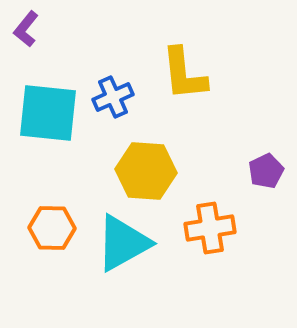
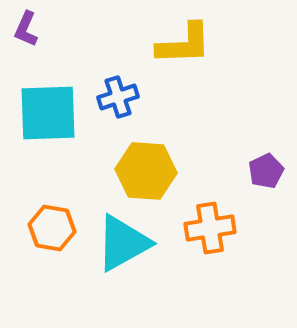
purple L-shape: rotated 15 degrees counterclockwise
yellow L-shape: moved 30 px up; rotated 86 degrees counterclockwise
blue cross: moved 5 px right; rotated 6 degrees clockwise
cyan square: rotated 8 degrees counterclockwise
orange hexagon: rotated 9 degrees clockwise
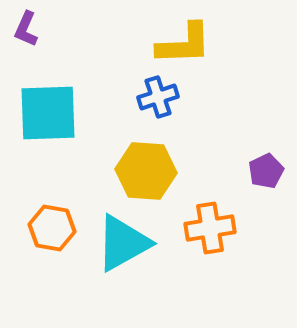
blue cross: moved 40 px right
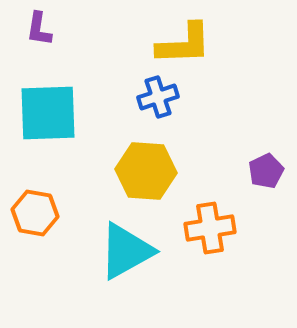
purple L-shape: moved 13 px right; rotated 15 degrees counterclockwise
orange hexagon: moved 17 px left, 15 px up
cyan triangle: moved 3 px right, 8 px down
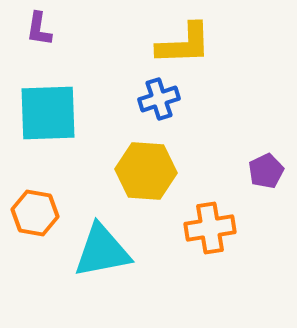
blue cross: moved 1 px right, 2 px down
cyan triangle: moved 24 px left; rotated 18 degrees clockwise
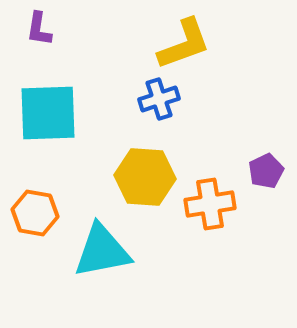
yellow L-shape: rotated 18 degrees counterclockwise
yellow hexagon: moved 1 px left, 6 px down
orange cross: moved 24 px up
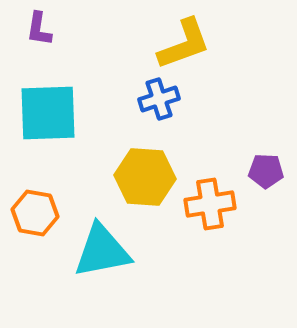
purple pentagon: rotated 28 degrees clockwise
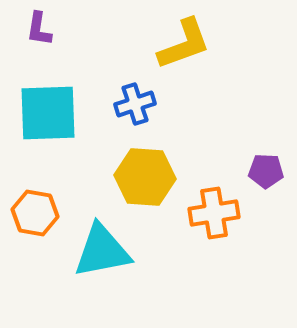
blue cross: moved 24 px left, 5 px down
orange cross: moved 4 px right, 9 px down
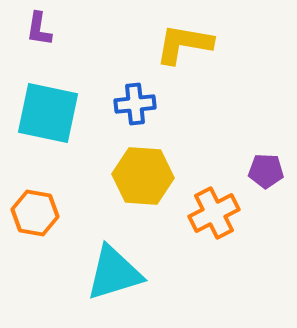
yellow L-shape: rotated 150 degrees counterclockwise
blue cross: rotated 12 degrees clockwise
cyan square: rotated 14 degrees clockwise
yellow hexagon: moved 2 px left, 1 px up
orange cross: rotated 18 degrees counterclockwise
cyan triangle: moved 12 px right, 22 px down; rotated 6 degrees counterclockwise
